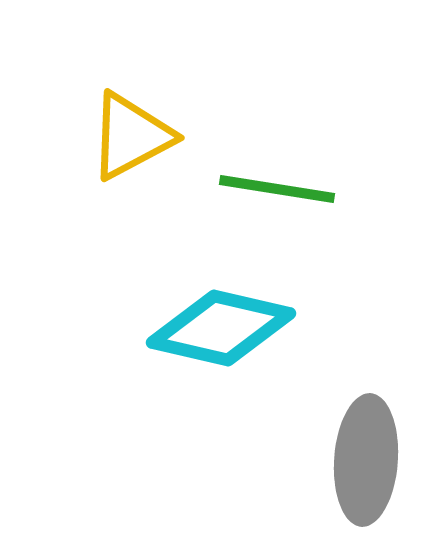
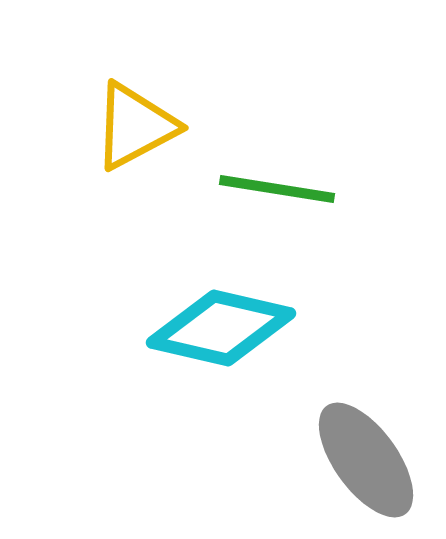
yellow triangle: moved 4 px right, 10 px up
gray ellipse: rotated 40 degrees counterclockwise
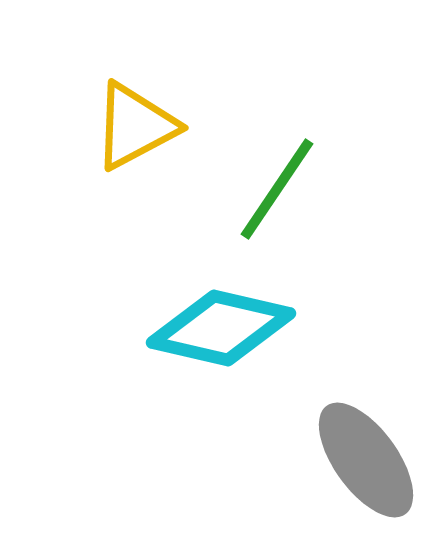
green line: rotated 65 degrees counterclockwise
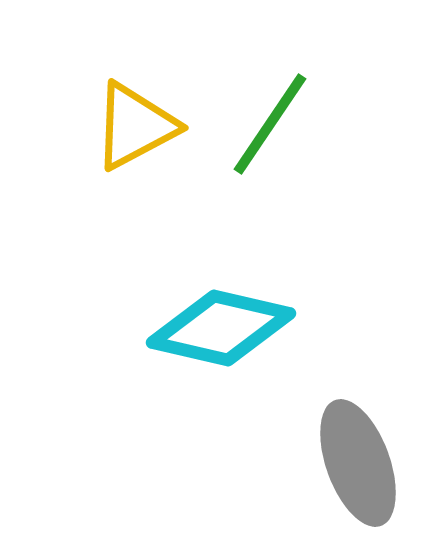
green line: moved 7 px left, 65 px up
gray ellipse: moved 8 px left, 3 px down; rotated 16 degrees clockwise
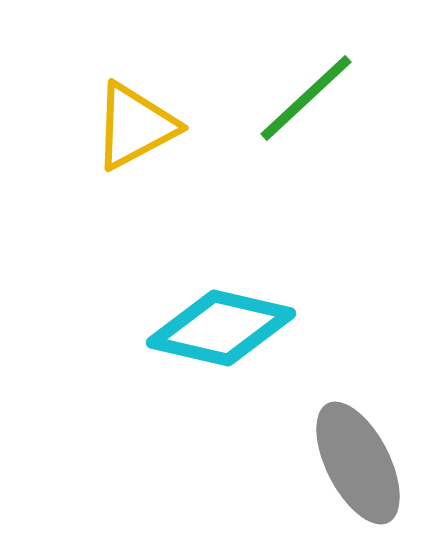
green line: moved 36 px right, 26 px up; rotated 13 degrees clockwise
gray ellipse: rotated 7 degrees counterclockwise
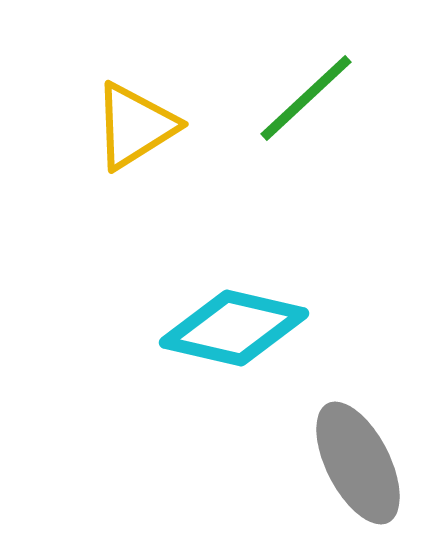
yellow triangle: rotated 4 degrees counterclockwise
cyan diamond: moved 13 px right
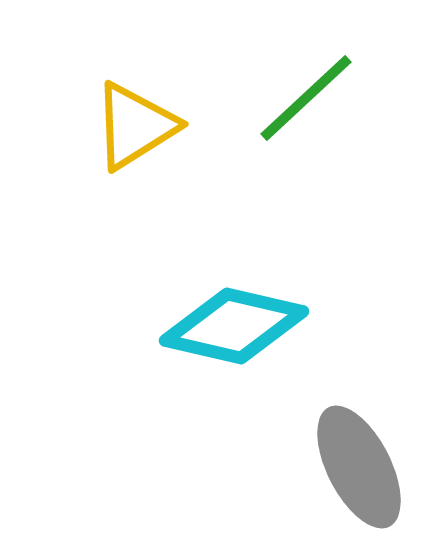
cyan diamond: moved 2 px up
gray ellipse: moved 1 px right, 4 px down
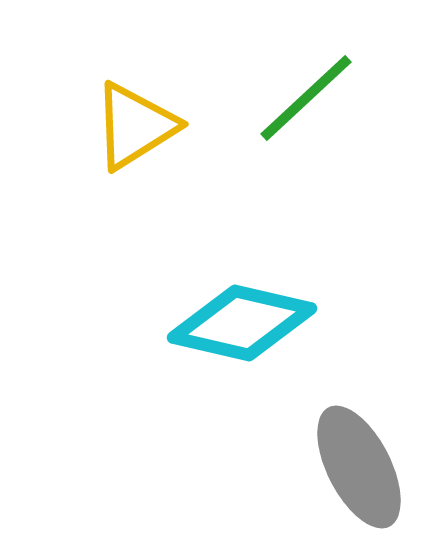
cyan diamond: moved 8 px right, 3 px up
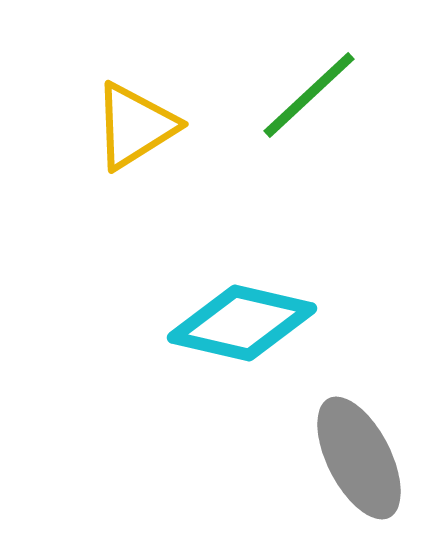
green line: moved 3 px right, 3 px up
gray ellipse: moved 9 px up
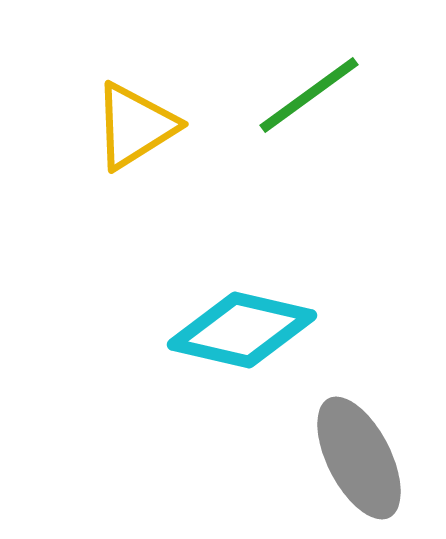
green line: rotated 7 degrees clockwise
cyan diamond: moved 7 px down
